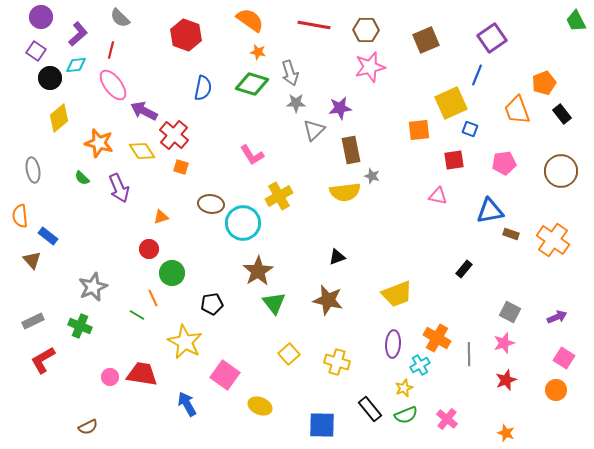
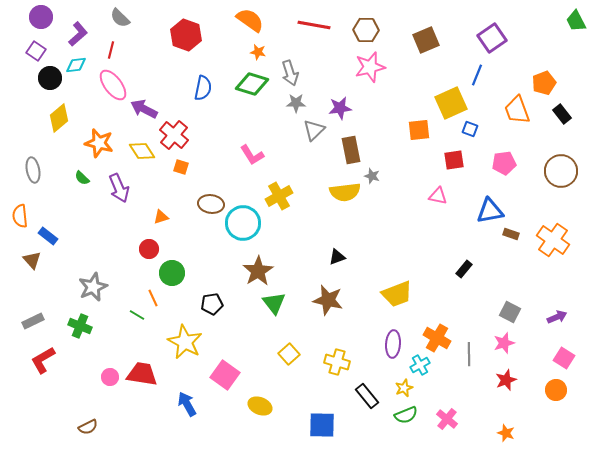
purple arrow at (144, 111): moved 2 px up
black rectangle at (370, 409): moved 3 px left, 13 px up
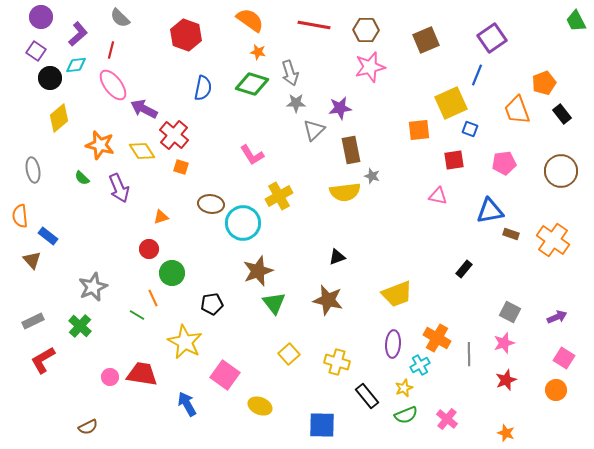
orange star at (99, 143): moved 1 px right, 2 px down
brown star at (258, 271): rotated 12 degrees clockwise
green cross at (80, 326): rotated 20 degrees clockwise
